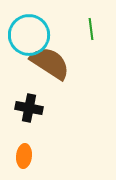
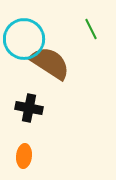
green line: rotated 20 degrees counterclockwise
cyan circle: moved 5 px left, 4 px down
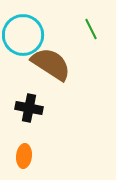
cyan circle: moved 1 px left, 4 px up
brown semicircle: moved 1 px right, 1 px down
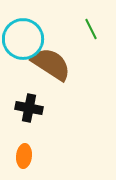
cyan circle: moved 4 px down
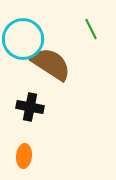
black cross: moved 1 px right, 1 px up
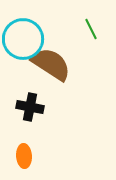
orange ellipse: rotated 10 degrees counterclockwise
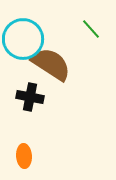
green line: rotated 15 degrees counterclockwise
black cross: moved 10 px up
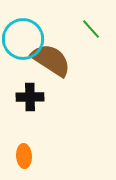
brown semicircle: moved 4 px up
black cross: rotated 12 degrees counterclockwise
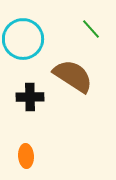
brown semicircle: moved 22 px right, 16 px down
orange ellipse: moved 2 px right
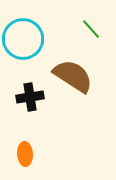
black cross: rotated 8 degrees counterclockwise
orange ellipse: moved 1 px left, 2 px up
